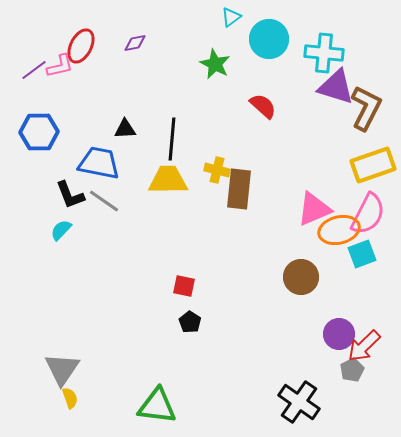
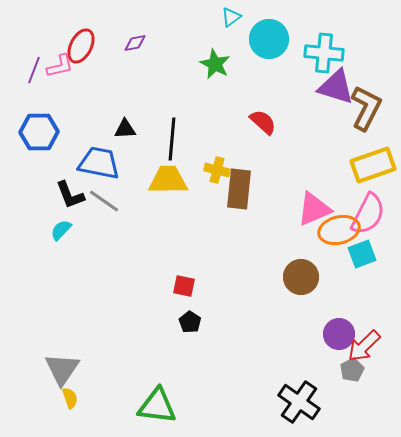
purple line: rotated 32 degrees counterclockwise
red semicircle: moved 16 px down
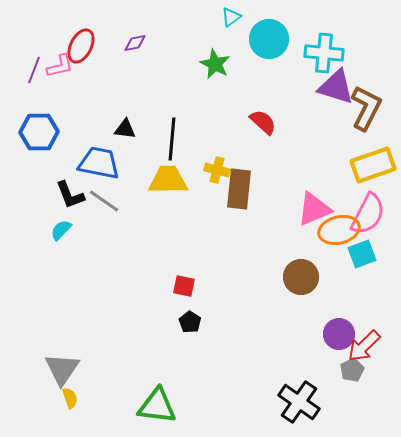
black triangle: rotated 10 degrees clockwise
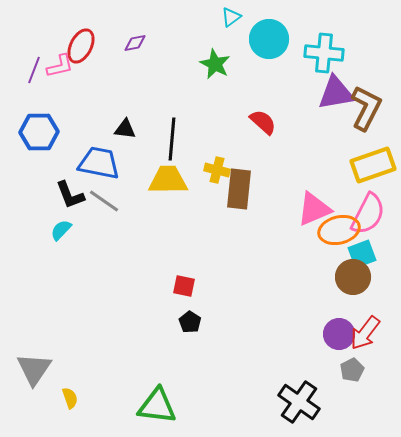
purple triangle: moved 6 px down; rotated 27 degrees counterclockwise
brown circle: moved 52 px right
red arrow: moved 1 px right, 13 px up; rotated 9 degrees counterclockwise
gray triangle: moved 28 px left
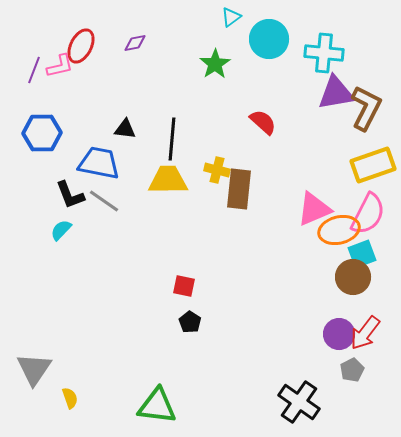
green star: rotated 12 degrees clockwise
blue hexagon: moved 3 px right, 1 px down
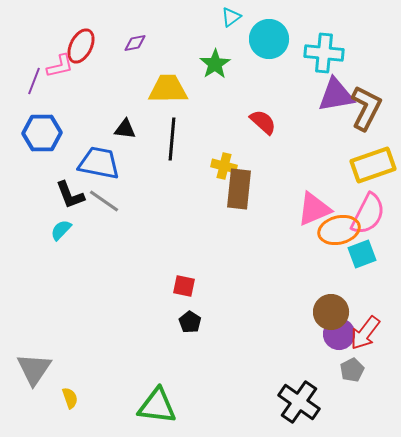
purple line: moved 11 px down
purple triangle: moved 2 px down
yellow cross: moved 7 px right, 4 px up
yellow trapezoid: moved 91 px up
brown circle: moved 22 px left, 35 px down
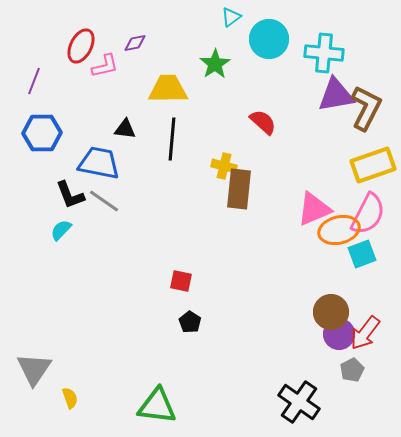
pink L-shape: moved 45 px right
red square: moved 3 px left, 5 px up
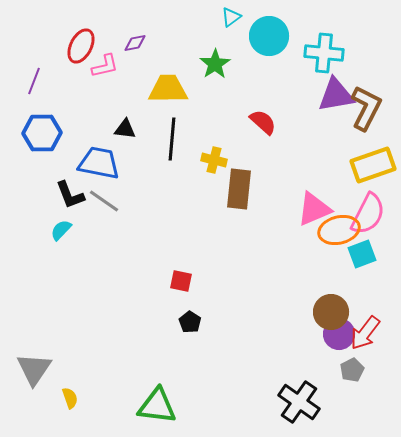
cyan circle: moved 3 px up
yellow cross: moved 10 px left, 6 px up
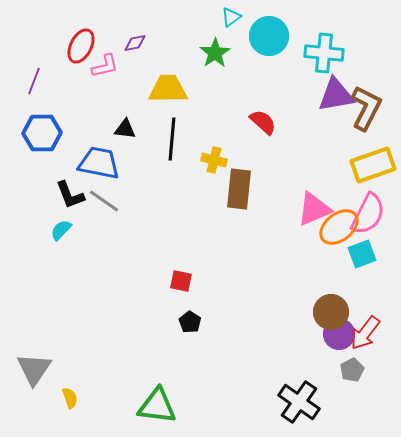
green star: moved 11 px up
orange ellipse: moved 3 px up; rotated 24 degrees counterclockwise
